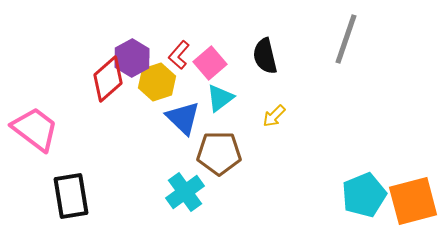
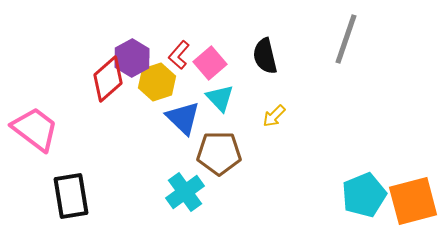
cyan triangle: rotated 36 degrees counterclockwise
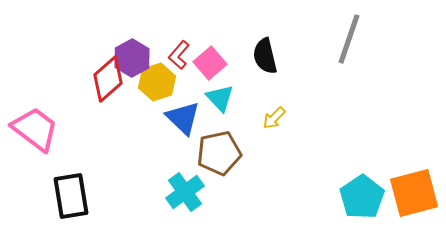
gray line: moved 3 px right
yellow arrow: moved 2 px down
brown pentagon: rotated 12 degrees counterclockwise
cyan pentagon: moved 2 px left, 2 px down; rotated 12 degrees counterclockwise
orange square: moved 1 px right, 8 px up
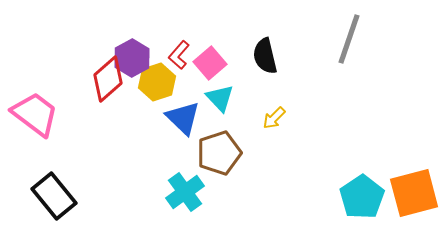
pink trapezoid: moved 15 px up
brown pentagon: rotated 6 degrees counterclockwise
black rectangle: moved 17 px left; rotated 30 degrees counterclockwise
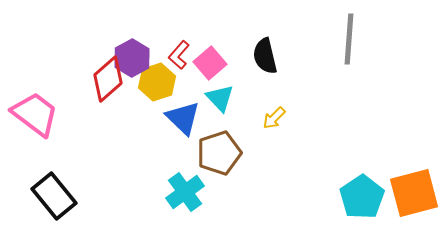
gray line: rotated 15 degrees counterclockwise
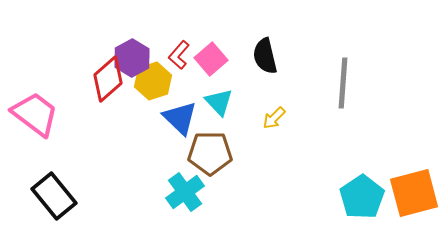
gray line: moved 6 px left, 44 px down
pink square: moved 1 px right, 4 px up
yellow hexagon: moved 4 px left, 1 px up
cyan triangle: moved 1 px left, 4 px down
blue triangle: moved 3 px left
brown pentagon: moved 9 px left; rotated 18 degrees clockwise
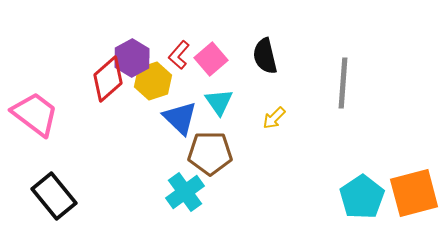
cyan triangle: rotated 8 degrees clockwise
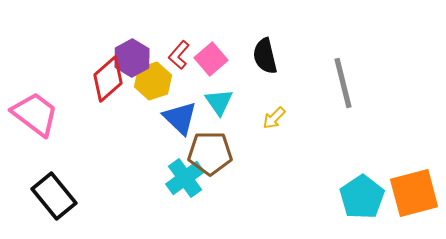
gray line: rotated 18 degrees counterclockwise
cyan cross: moved 14 px up
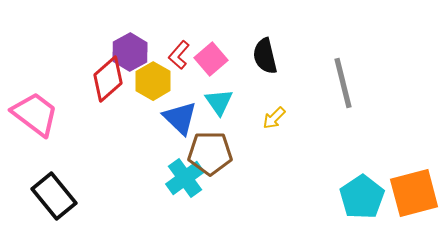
purple hexagon: moved 2 px left, 6 px up
yellow hexagon: rotated 12 degrees counterclockwise
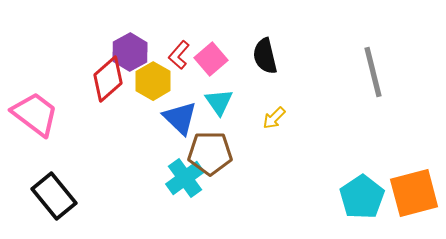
gray line: moved 30 px right, 11 px up
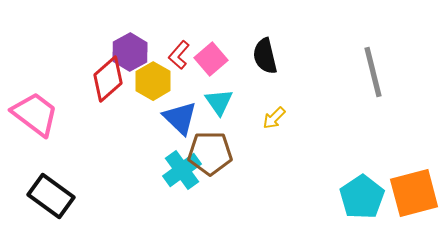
cyan cross: moved 3 px left, 8 px up
black rectangle: moved 3 px left; rotated 15 degrees counterclockwise
